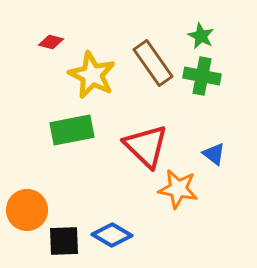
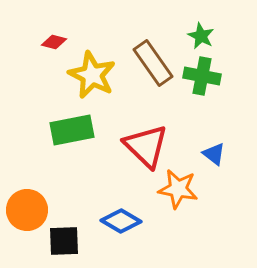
red diamond: moved 3 px right
blue diamond: moved 9 px right, 14 px up
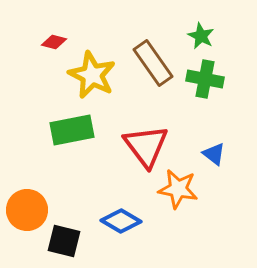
green cross: moved 3 px right, 3 px down
red triangle: rotated 9 degrees clockwise
black square: rotated 16 degrees clockwise
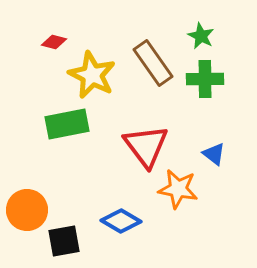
green cross: rotated 12 degrees counterclockwise
green rectangle: moved 5 px left, 6 px up
black square: rotated 24 degrees counterclockwise
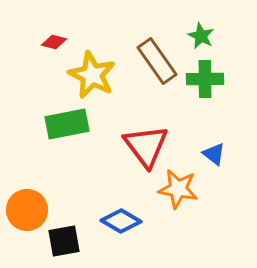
brown rectangle: moved 4 px right, 2 px up
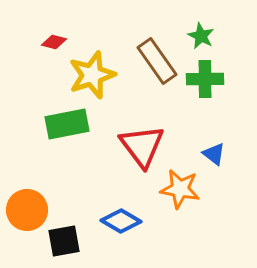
yellow star: rotated 27 degrees clockwise
red triangle: moved 4 px left
orange star: moved 2 px right
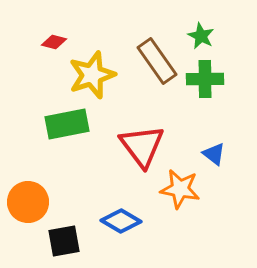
orange circle: moved 1 px right, 8 px up
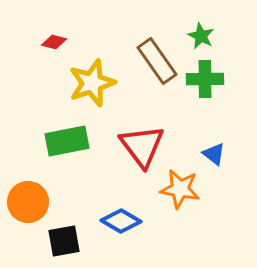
yellow star: moved 8 px down
green rectangle: moved 17 px down
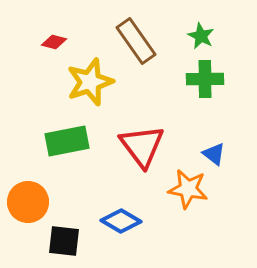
brown rectangle: moved 21 px left, 20 px up
yellow star: moved 2 px left, 1 px up
orange star: moved 8 px right
black square: rotated 16 degrees clockwise
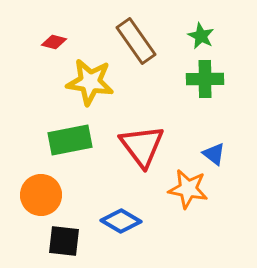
yellow star: rotated 27 degrees clockwise
green rectangle: moved 3 px right, 1 px up
orange circle: moved 13 px right, 7 px up
